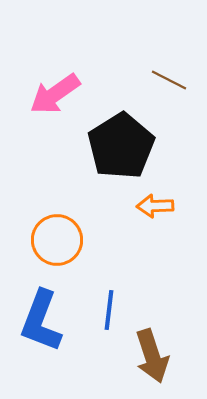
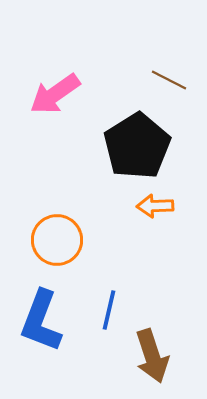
black pentagon: moved 16 px right
blue line: rotated 6 degrees clockwise
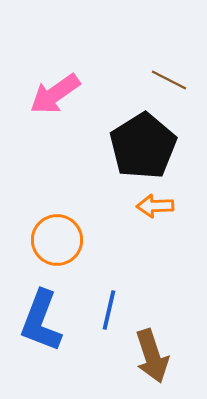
black pentagon: moved 6 px right
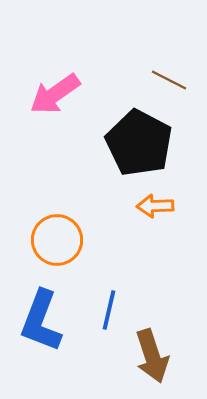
black pentagon: moved 4 px left, 3 px up; rotated 12 degrees counterclockwise
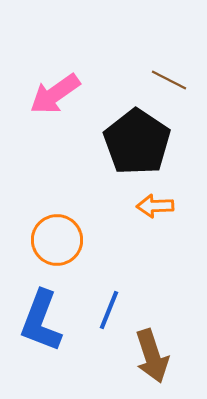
black pentagon: moved 2 px left, 1 px up; rotated 6 degrees clockwise
blue line: rotated 9 degrees clockwise
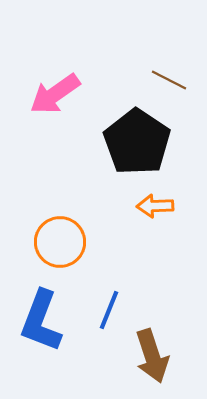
orange circle: moved 3 px right, 2 px down
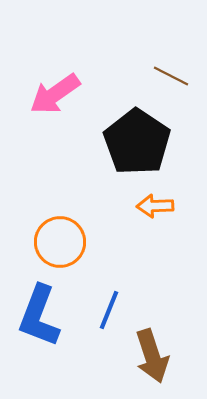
brown line: moved 2 px right, 4 px up
blue L-shape: moved 2 px left, 5 px up
